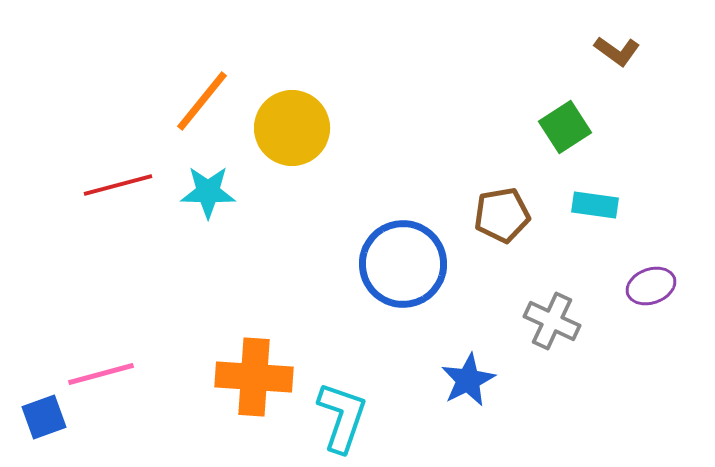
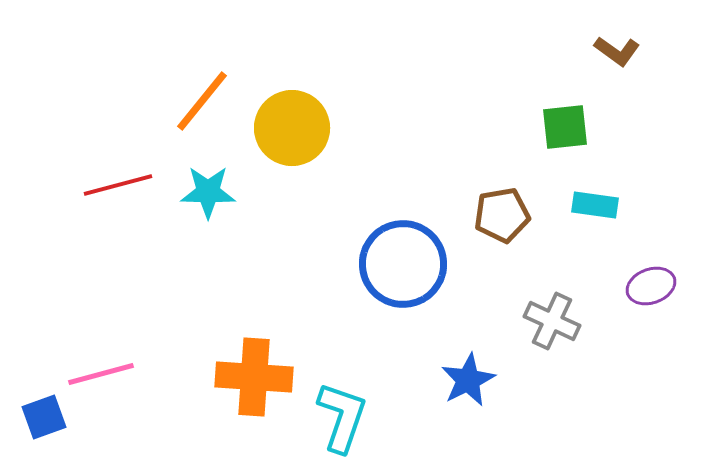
green square: rotated 27 degrees clockwise
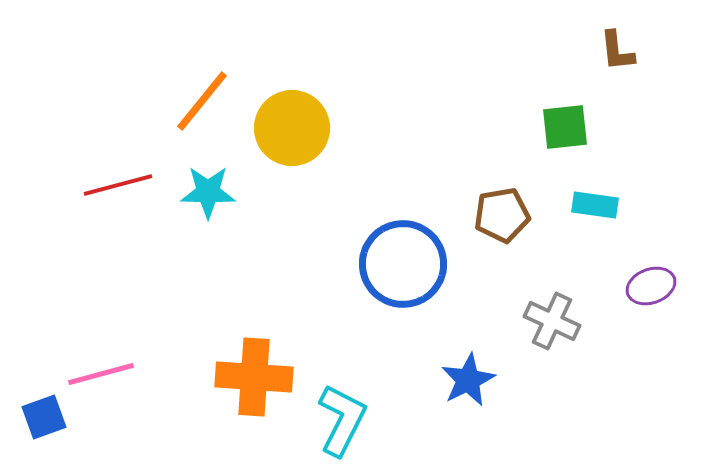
brown L-shape: rotated 48 degrees clockwise
cyan L-shape: moved 3 px down; rotated 8 degrees clockwise
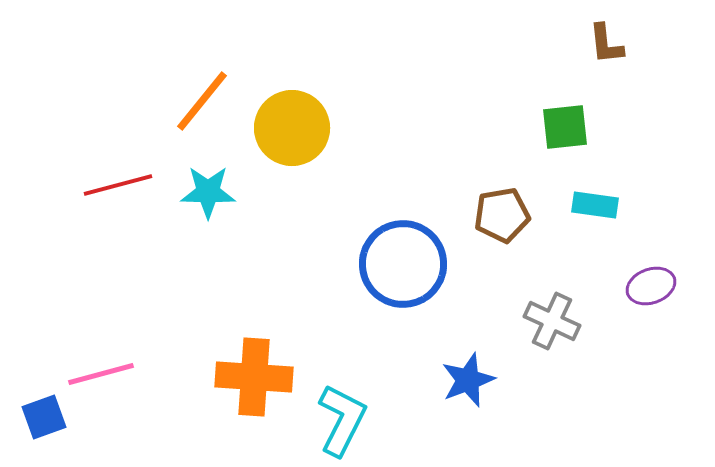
brown L-shape: moved 11 px left, 7 px up
blue star: rotated 6 degrees clockwise
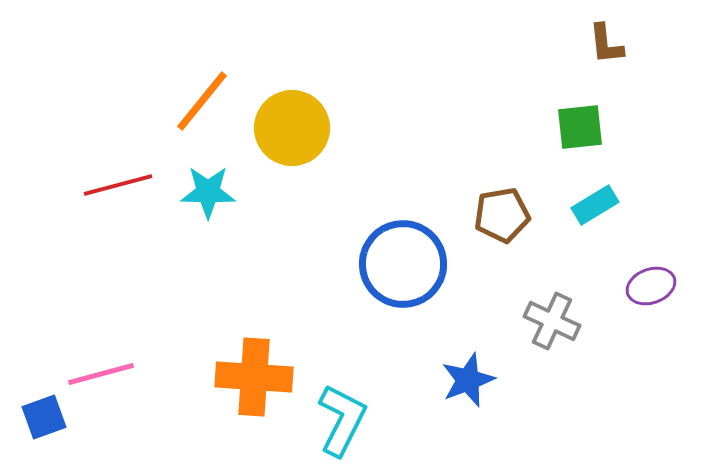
green square: moved 15 px right
cyan rectangle: rotated 39 degrees counterclockwise
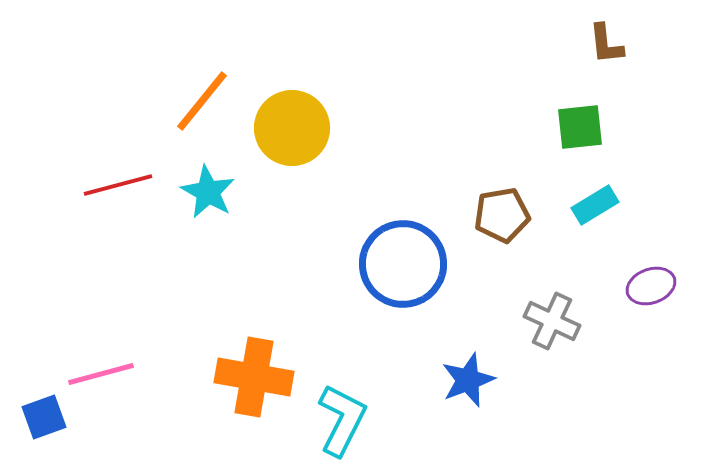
cyan star: rotated 28 degrees clockwise
orange cross: rotated 6 degrees clockwise
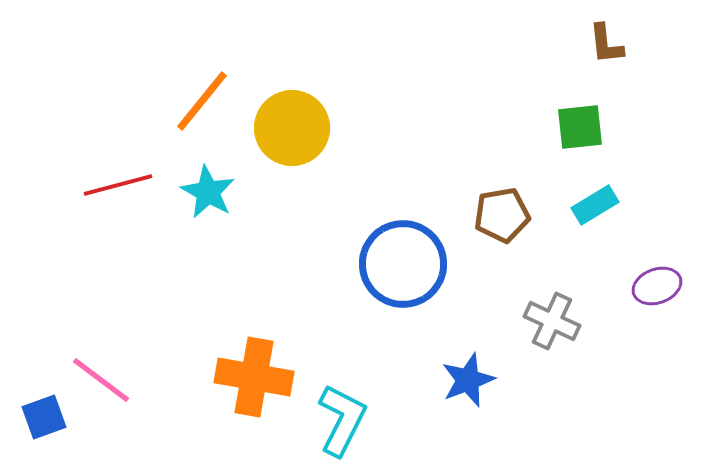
purple ellipse: moved 6 px right
pink line: moved 6 px down; rotated 52 degrees clockwise
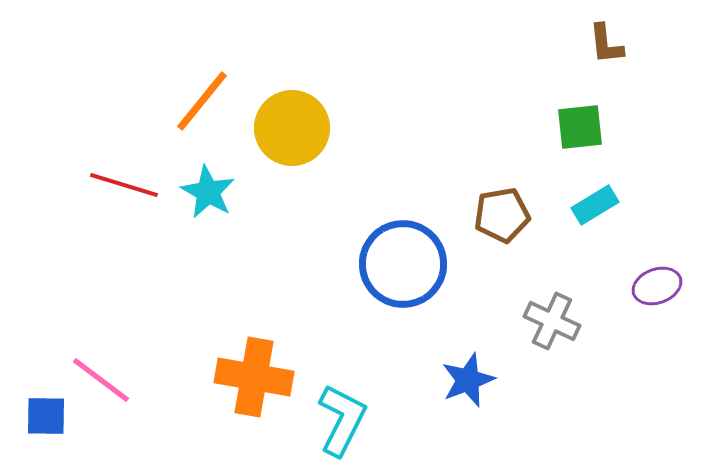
red line: moved 6 px right; rotated 32 degrees clockwise
blue square: moved 2 px right, 1 px up; rotated 21 degrees clockwise
